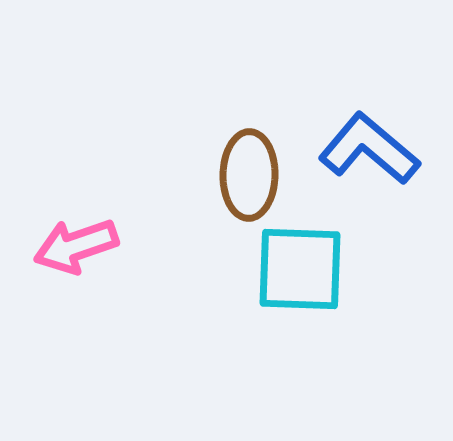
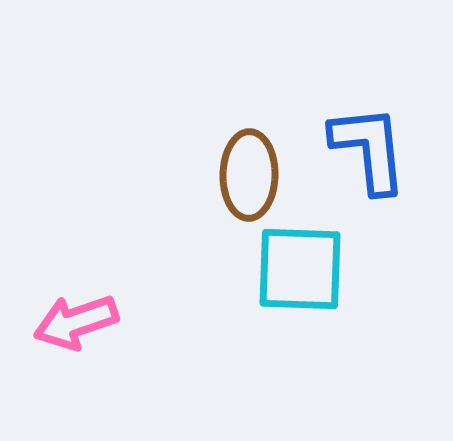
blue L-shape: rotated 44 degrees clockwise
pink arrow: moved 76 px down
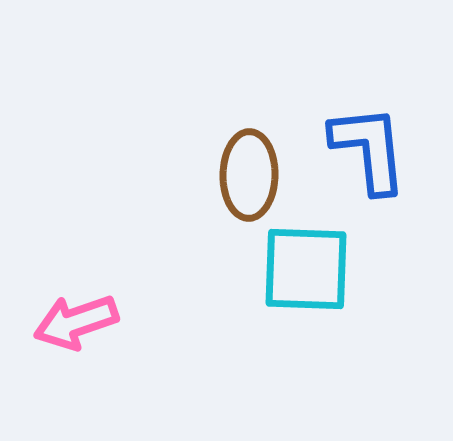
cyan square: moved 6 px right
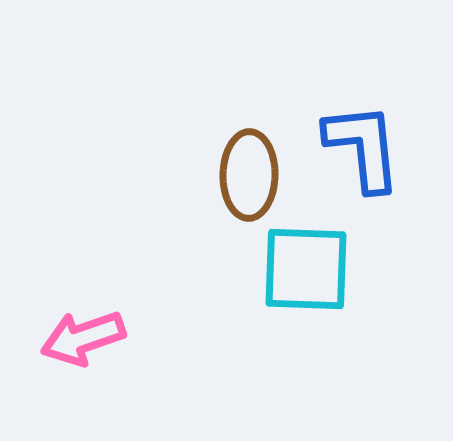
blue L-shape: moved 6 px left, 2 px up
pink arrow: moved 7 px right, 16 px down
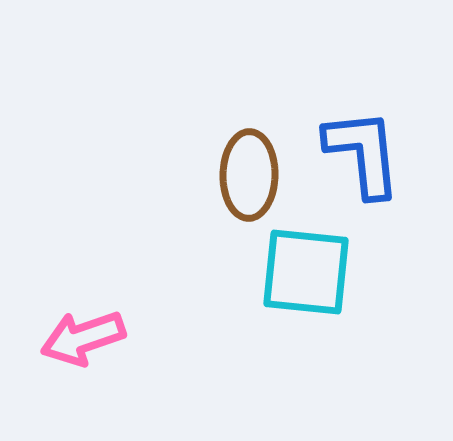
blue L-shape: moved 6 px down
cyan square: moved 3 px down; rotated 4 degrees clockwise
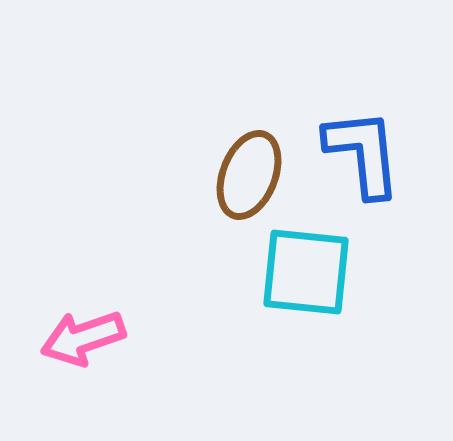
brown ellipse: rotated 20 degrees clockwise
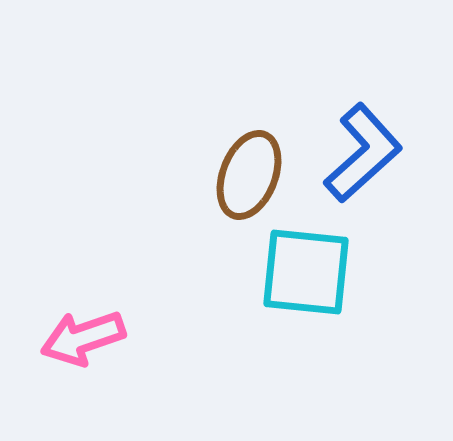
blue L-shape: rotated 54 degrees clockwise
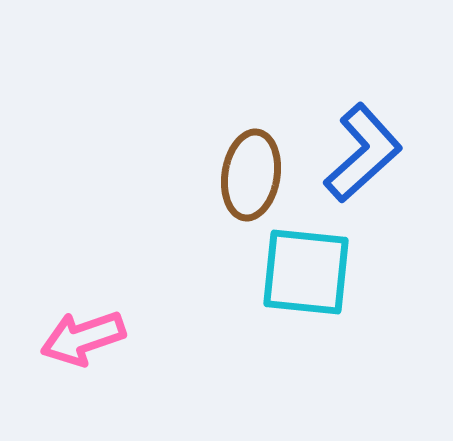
brown ellipse: moved 2 px right; rotated 12 degrees counterclockwise
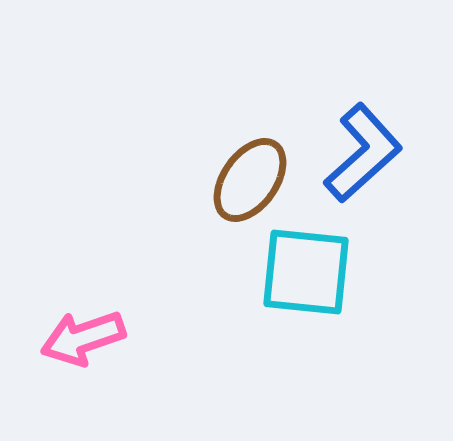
brown ellipse: moved 1 px left, 5 px down; rotated 26 degrees clockwise
